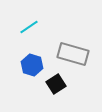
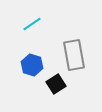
cyan line: moved 3 px right, 3 px up
gray rectangle: moved 1 px right, 1 px down; rotated 64 degrees clockwise
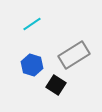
gray rectangle: rotated 68 degrees clockwise
black square: moved 1 px down; rotated 24 degrees counterclockwise
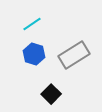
blue hexagon: moved 2 px right, 11 px up
black square: moved 5 px left, 9 px down; rotated 12 degrees clockwise
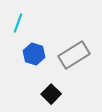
cyan line: moved 14 px left, 1 px up; rotated 36 degrees counterclockwise
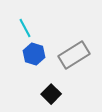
cyan line: moved 7 px right, 5 px down; rotated 48 degrees counterclockwise
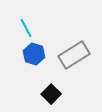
cyan line: moved 1 px right
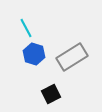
gray rectangle: moved 2 px left, 2 px down
black square: rotated 18 degrees clockwise
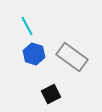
cyan line: moved 1 px right, 2 px up
gray rectangle: rotated 68 degrees clockwise
